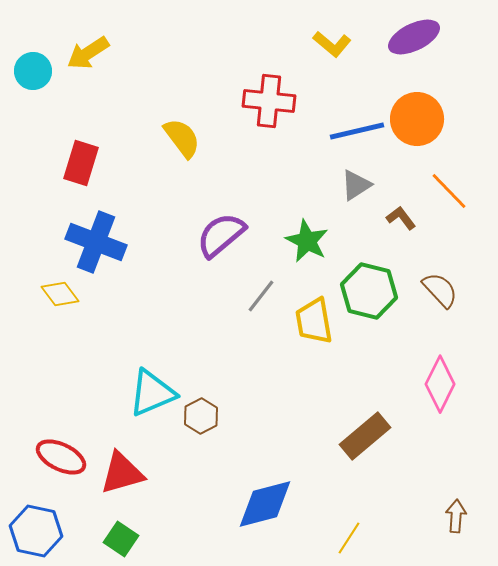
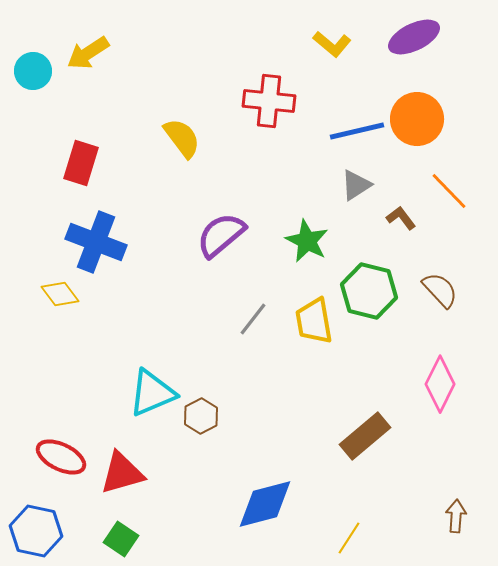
gray line: moved 8 px left, 23 px down
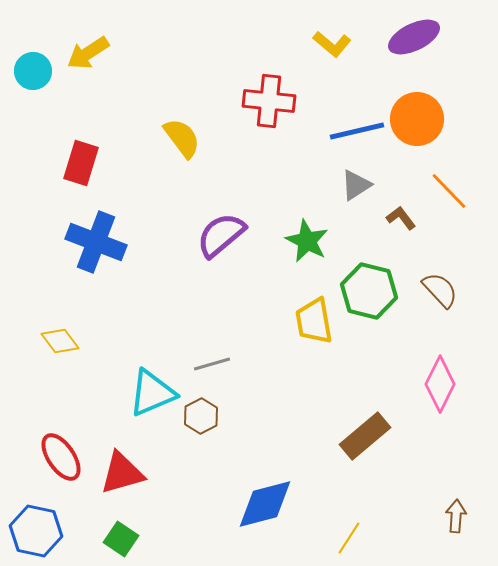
yellow diamond: moved 47 px down
gray line: moved 41 px left, 45 px down; rotated 36 degrees clockwise
red ellipse: rotated 30 degrees clockwise
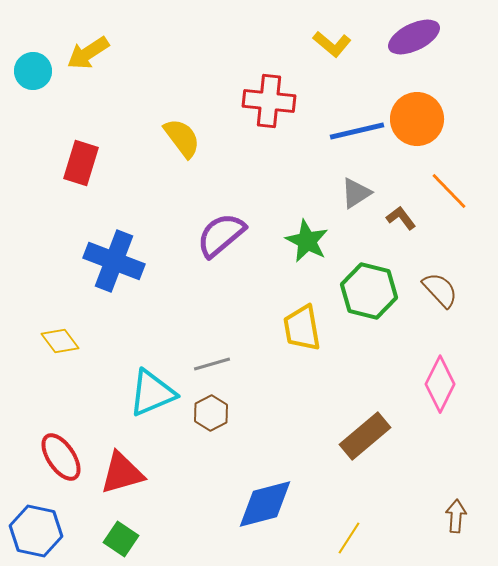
gray triangle: moved 8 px down
blue cross: moved 18 px right, 19 px down
yellow trapezoid: moved 12 px left, 7 px down
brown hexagon: moved 10 px right, 3 px up
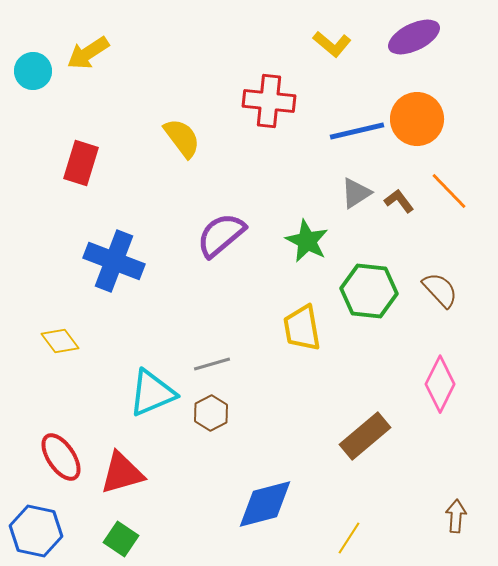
brown L-shape: moved 2 px left, 17 px up
green hexagon: rotated 8 degrees counterclockwise
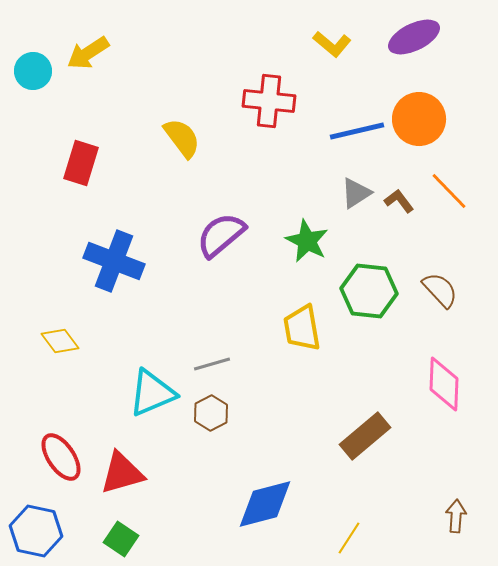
orange circle: moved 2 px right
pink diamond: moved 4 px right; rotated 24 degrees counterclockwise
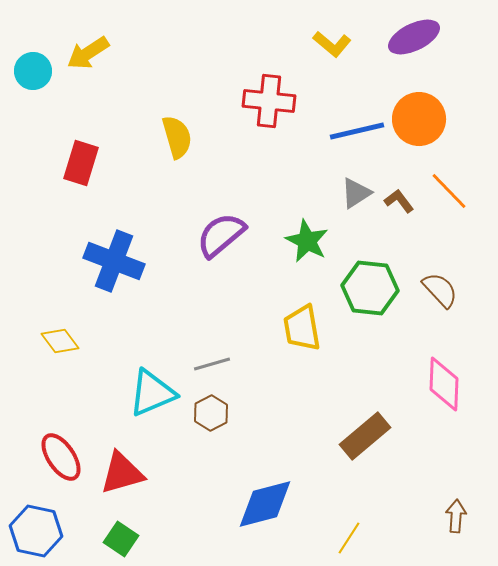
yellow semicircle: moved 5 px left, 1 px up; rotated 21 degrees clockwise
green hexagon: moved 1 px right, 3 px up
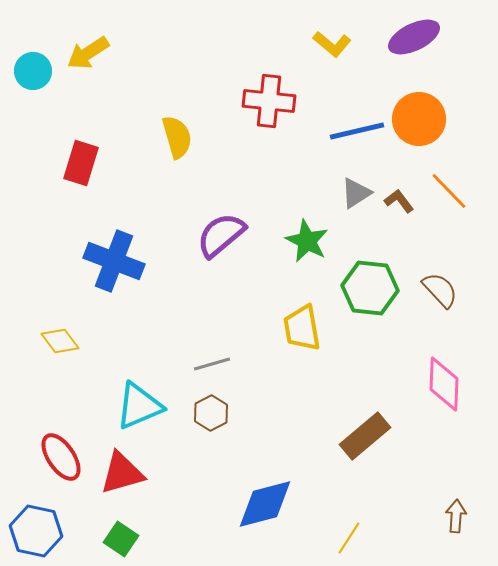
cyan triangle: moved 13 px left, 13 px down
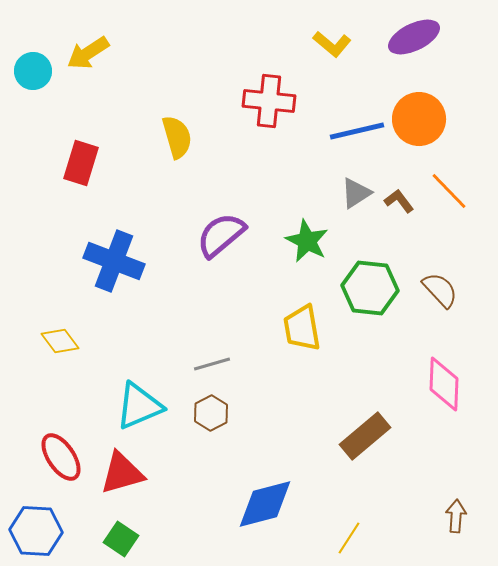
blue hexagon: rotated 9 degrees counterclockwise
